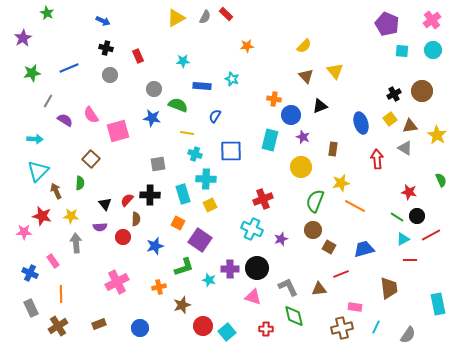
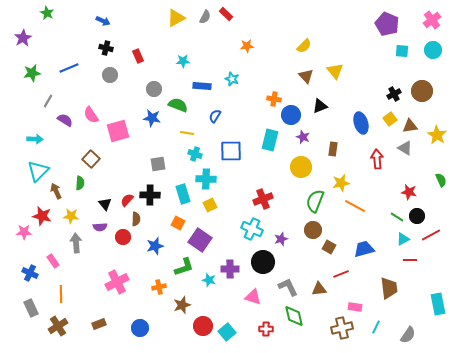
black circle at (257, 268): moved 6 px right, 6 px up
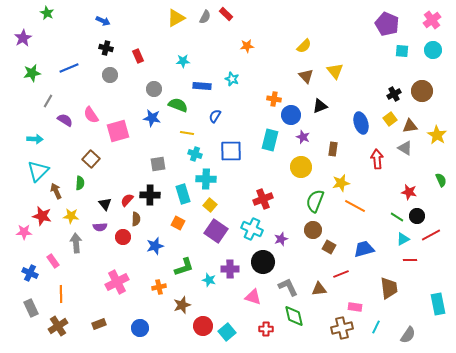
yellow square at (210, 205): rotated 24 degrees counterclockwise
purple square at (200, 240): moved 16 px right, 9 px up
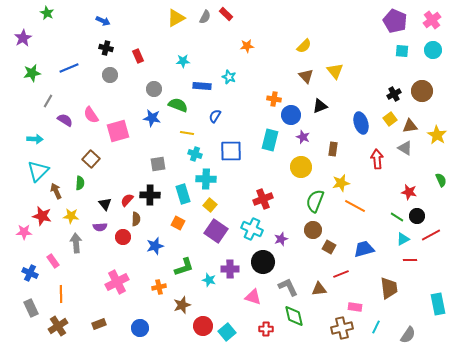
purple pentagon at (387, 24): moved 8 px right, 3 px up
cyan star at (232, 79): moved 3 px left, 2 px up
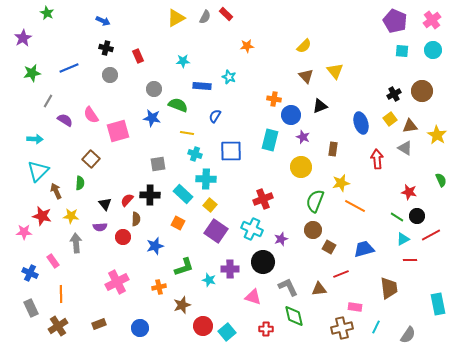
cyan rectangle at (183, 194): rotated 30 degrees counterclockwise
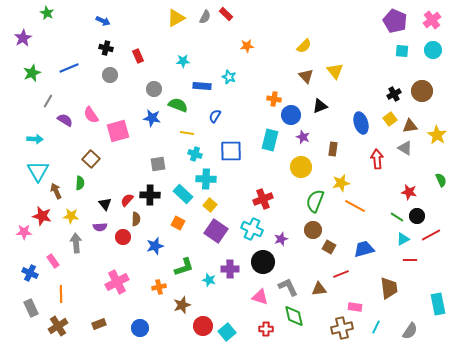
green star at (32, 73): rotated 12 degrees counterclockwise
cyan triangle at (38, 171): rotated 15 degrees counterclockwise
pink triangle at (253, 297): moved 7 px right
gray semicircle at (408, 335): moved 2 px right, 4 px up
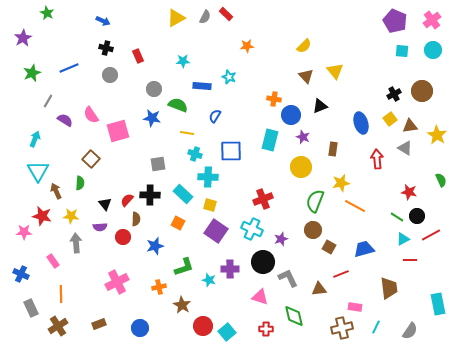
cyan arrow at (35, 139): rotated 70 degrees counterclockwise
cyan cross at (206, 179): moved 2 px right, 2 px up
yellow square at (210, 205): rotated 24 degrees counterclockwise
blue cross at (30, 273): moved 9 px left, 1 px down
gray L-shape at (288, 287): moved 9 px up
brown star at (182, 305): rotated 24 degrees counterclockwise
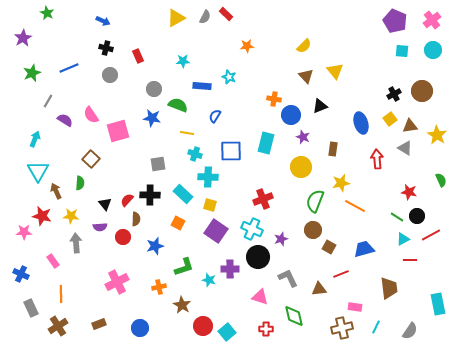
cyan rectangle at (270, 140): moved 4 px left, 3 px down
black circle at (263, 262): moved 5 px left, 5 px up
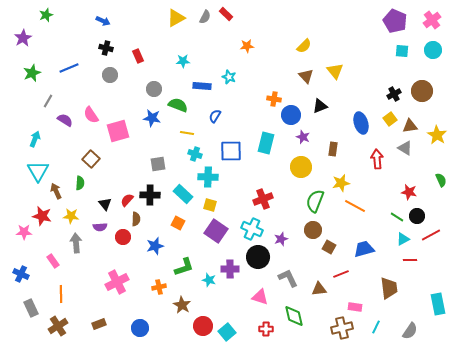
green star at (47, 13): moved 1 px left, 2 px down; rotated 24 degrees clockwise
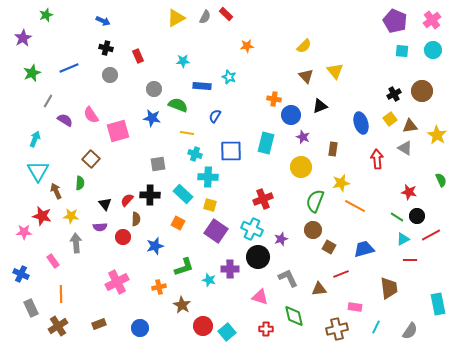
brown cross at (342, 328): moved 5 px left, 1 px down
